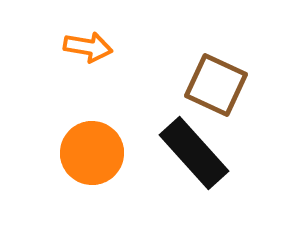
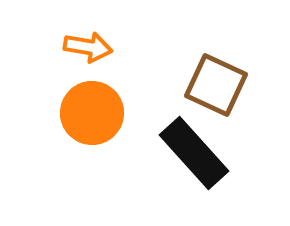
orange circle: moved 40 px up
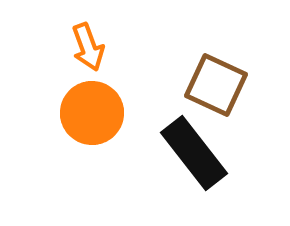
orange arrow: rotated 60 degrees clockwise
black rectangle: rotated 4 degrees clockwise
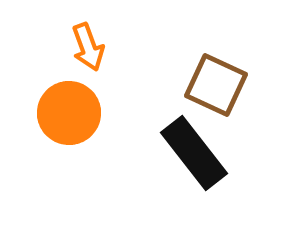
orange circle: moved 23 px left
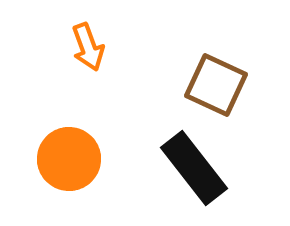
orange circle: moved 46 px down
black rectangle: moved 15 px down
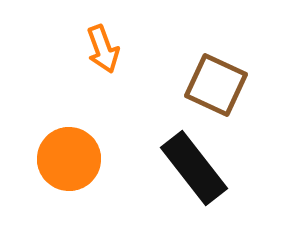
orange arrow: moved 15 px right, 2 px down
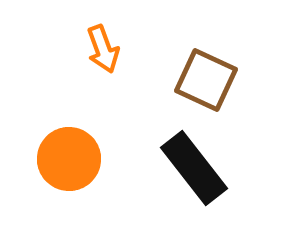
brown square: moved 10 px left, 5 px up
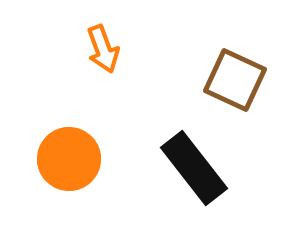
brown square: moved 29 px right
